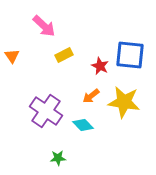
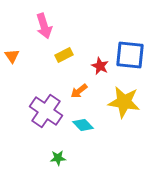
pink arrow: rotated 30 degrees clockwise
orange arrow: moved 12 px left, 5 px up
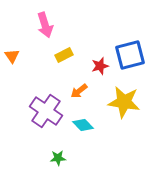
pink arrow: moved 1 px right, 1 px up
blue square: rotated 20 degrees counterclockwise
red star: rotated 30 degrees clockwise
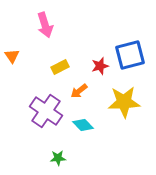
yellow rectangle: moved 4 px left, 12 px down
yellow star: rotated 12 degrees counterclockwise
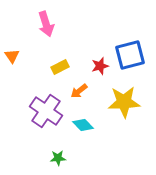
pink arrow: moved 1 px right, 1 px up
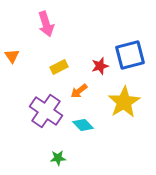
yellow rectangle: moved 1 px left
yellow star: rotated 28 degrees counterclockwise
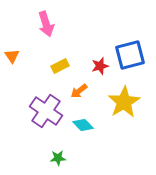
yellow rectangle: moved 1 px right, 1 px up
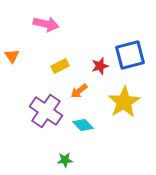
pink arrow: rotated 60 degrees counterclockwise
green star: moved 7 px right, 2 px down
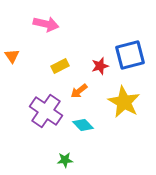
yellow star: rotated 12 degrees counterclockwise
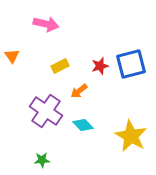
blue square: moved 1 px right, 9 px down
yellow star: moved 7 px right, 34 px down
green star: moved 23 px left
